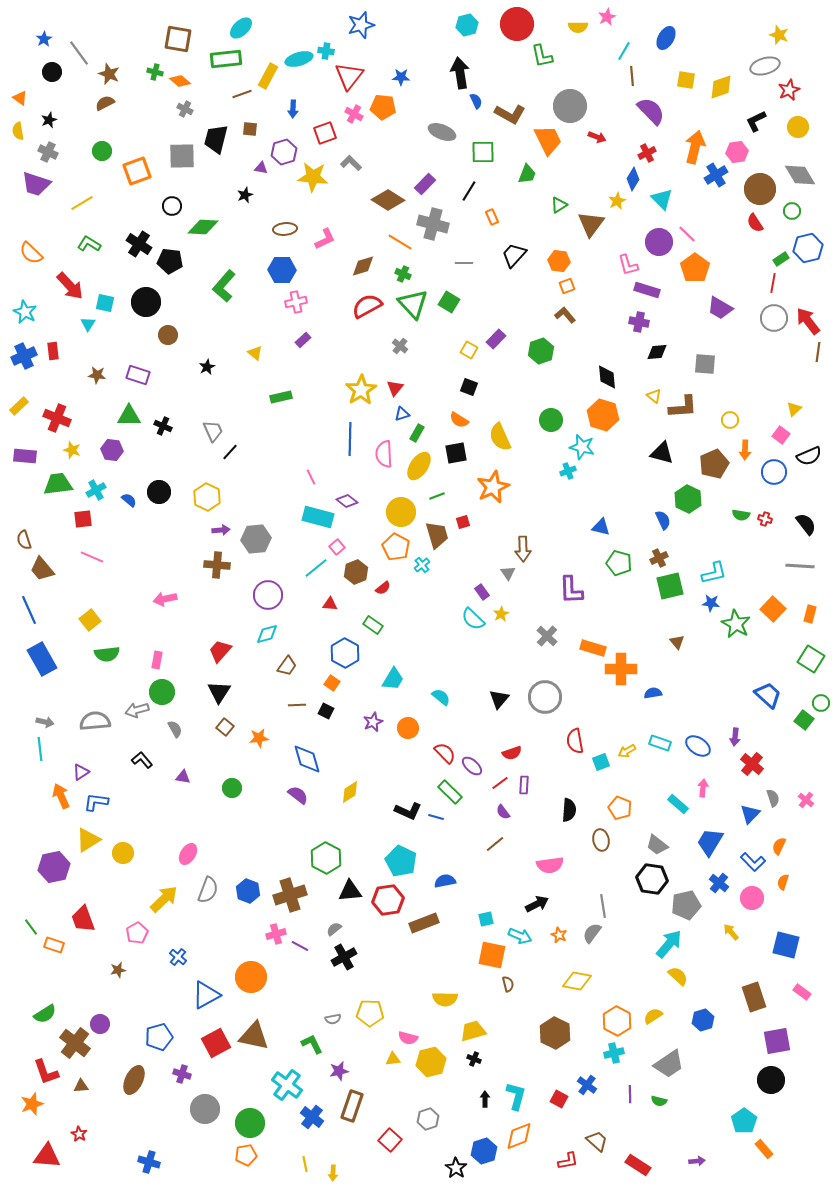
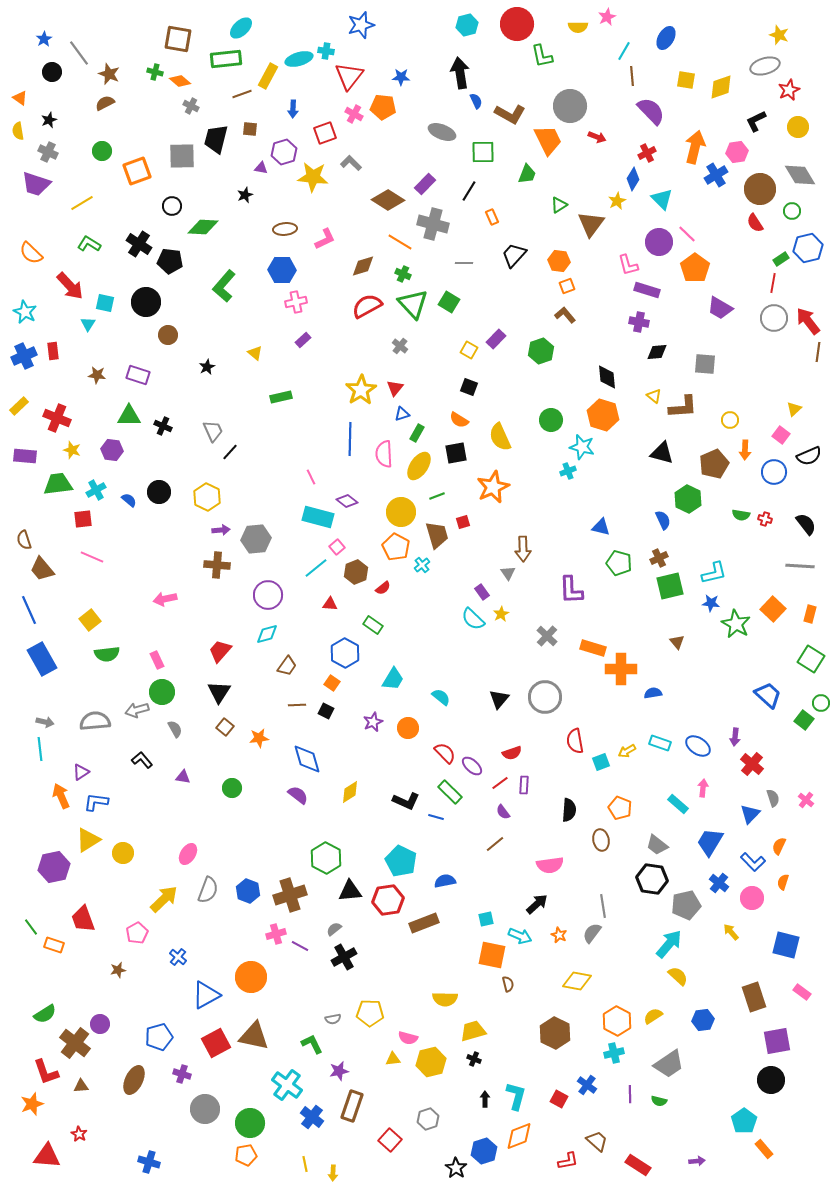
gray cross at (185, 109): moved 6 px right, 3 px up
pink rectangle at (157, 660): rotated 36 degrees counterclockwise
black L-shape at (408, 811): moved 2 px left, 10 px up
black arrow at (537, 904): rotated 15 degrees counterclockwise
blue hexagon at (703, 1020): rotated 10 degrees clockwise
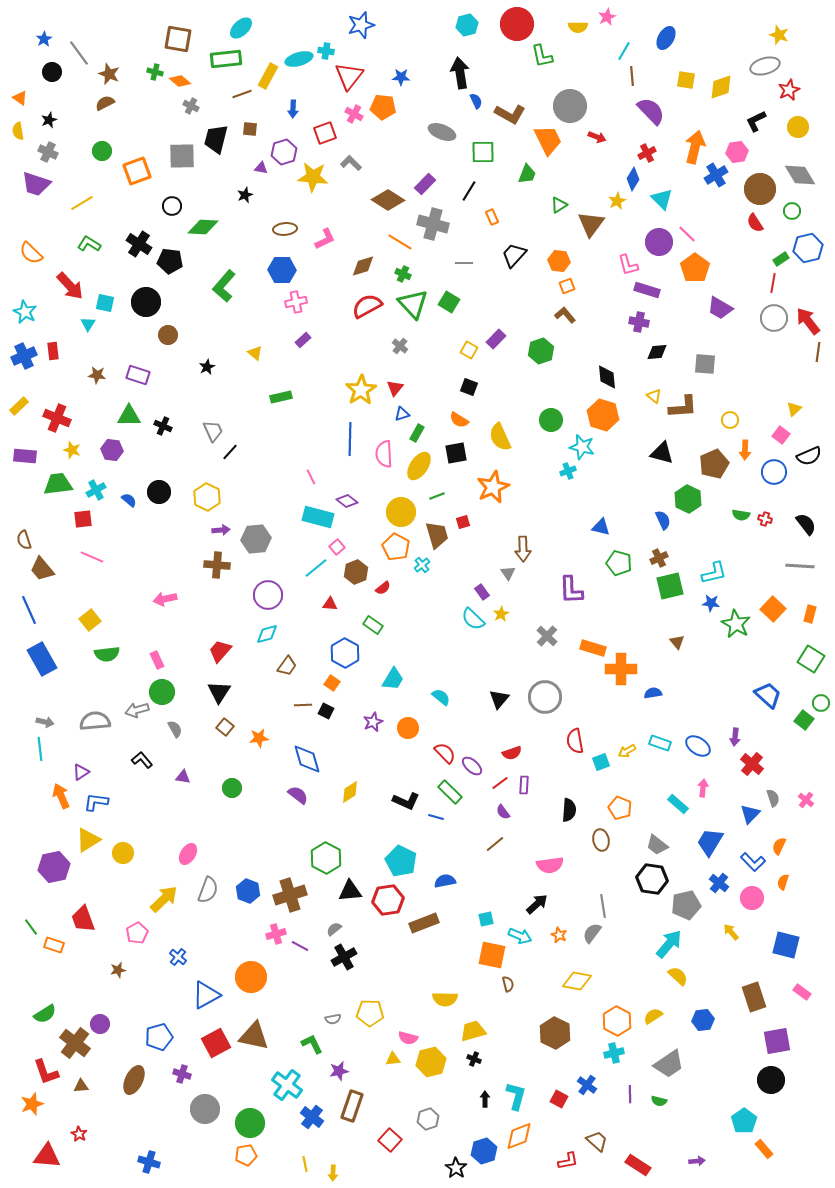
brown line at (297, 705): moved 6 px right
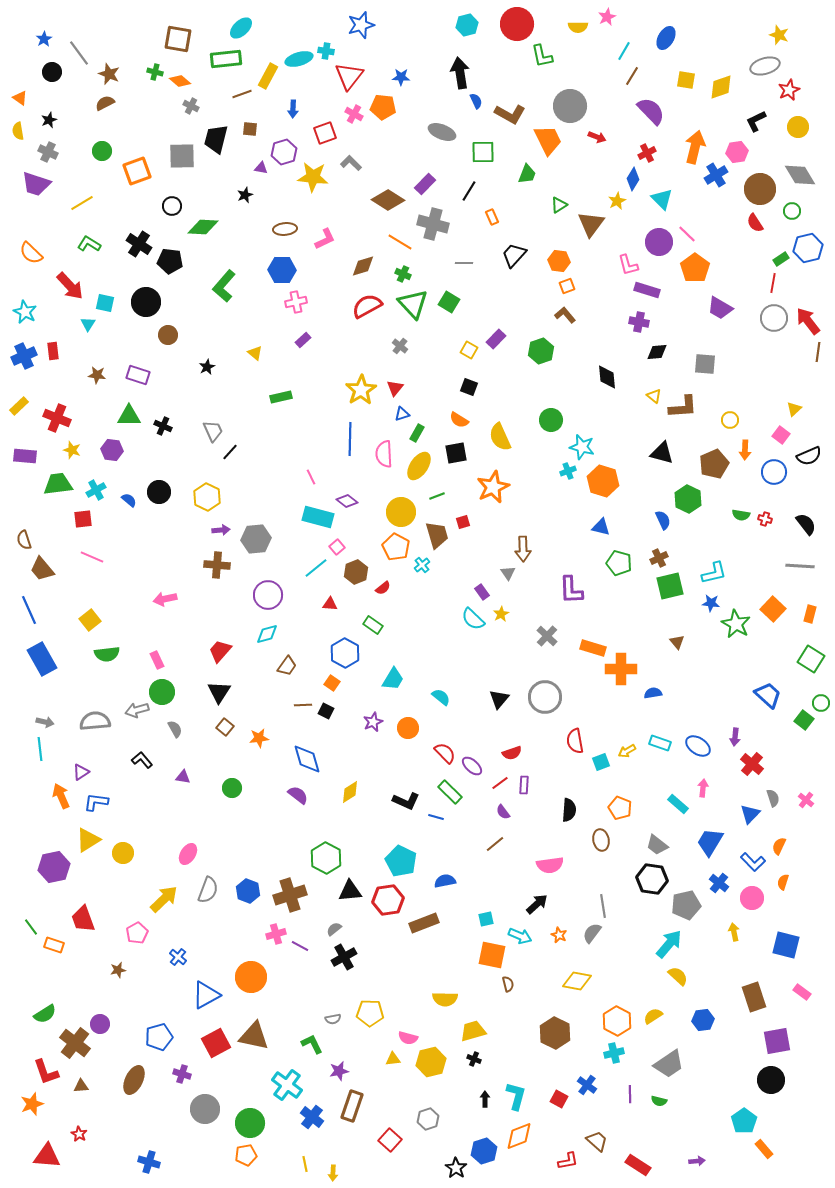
brown line at (632, 76): rotated 36 degrees clockwise
orange hexagon at (603, 415): moved 66 px down
yellow arrow at (731, 932): moved 3 px right; rotated 30 degrees clockwise
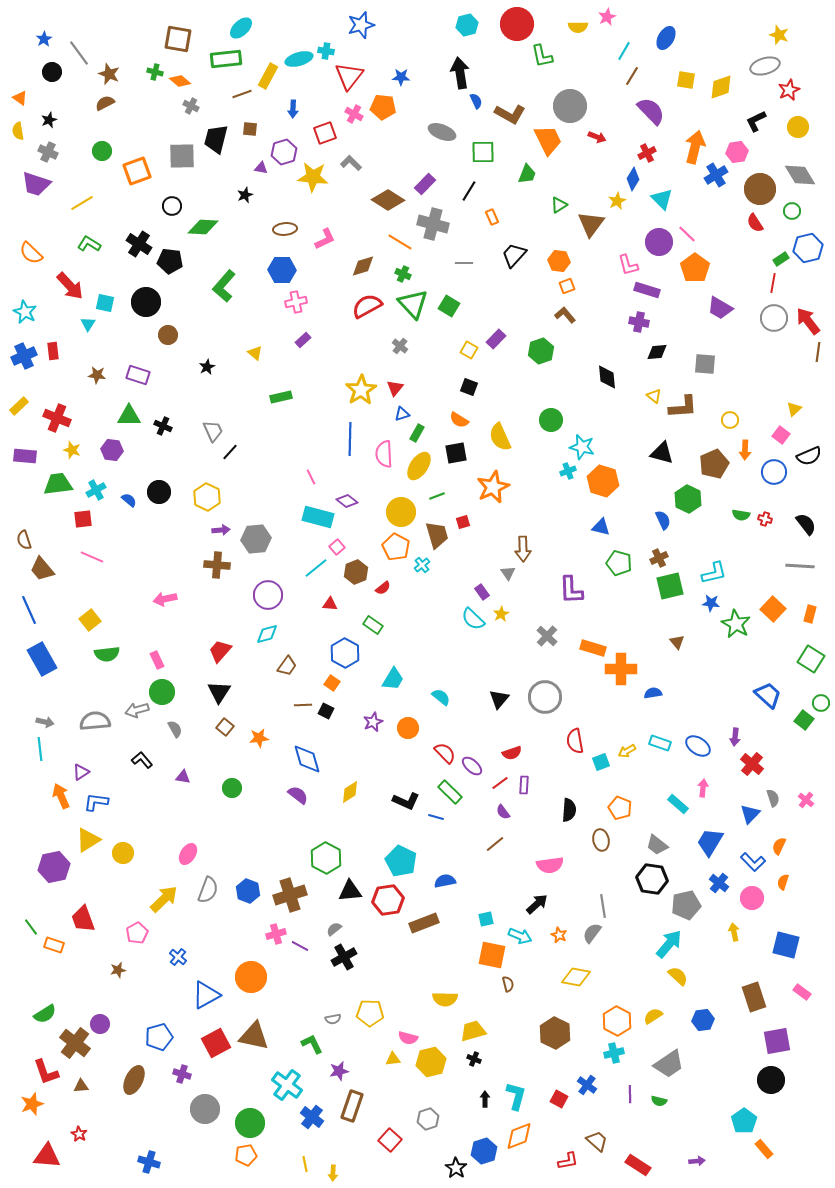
green square at (449, 302): moved 4 px down
yellow diamond at (577, 981): moved 1 px left, 4 px up
